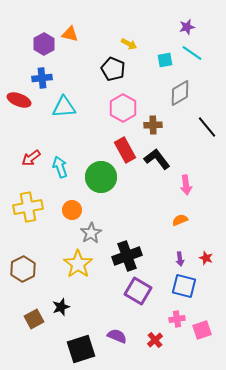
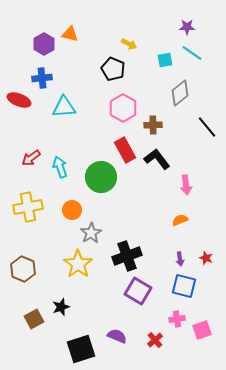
purple star: rotated 14 degrees clockwise
gray diamond: rotated 8 degrees counterclockwise
brown hexagon: rotated 10 degrees counterclockwise
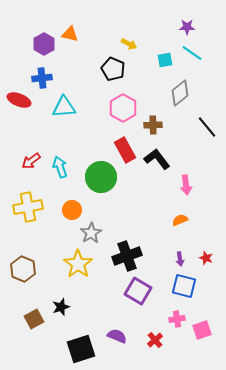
red arrow: moved 3 px down
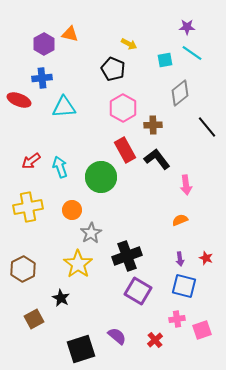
brown hexagon: rotated 10 degrees clockwise
black star: moved 9 px up; rotated 24 degrees counterclockwise
purple semicircle: rotated 18 degrees clockwise
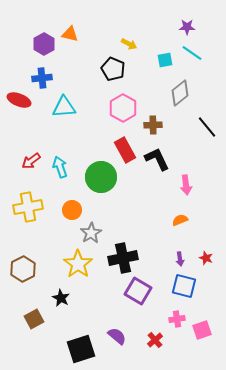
black L-shape: rotated 12 degrees clockwise
black cross: moved 4 px left, 2 px down; rotated 8 degrees clockwise
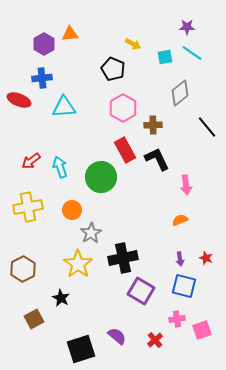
orange triangle: rotated 18 degrees counterclockwise
yellow arrow: moved 4 px right
cyan square: moved 3 px up
purple square: moved 3 px right
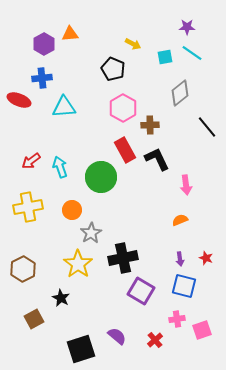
brown cross: moved 3 px left
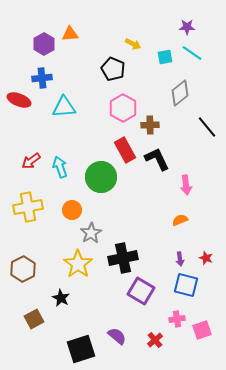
blue square: moved 2 px right, 1 px up
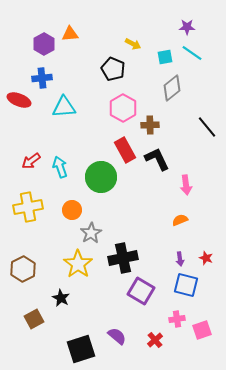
gray diamond: moved 8 px left, 5 px up
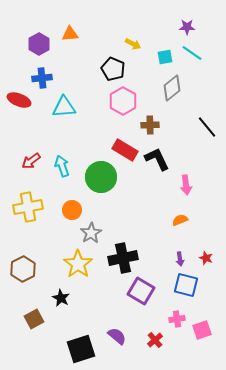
purple hexagon: moved 5 px left
pink hexagon: moved 7 px up
red rectangle: rotated 30 degrees counterclockwise
cyan arrow: moved 2 px right, 1 px up
